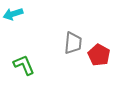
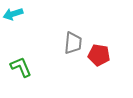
red pentagon: rotated 20 degrees counterclockwise
green L-shape: moved 3 px left, 2 px down
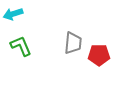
red pentagon: rotated 10 degrees counterclockwise
green L-shape: moved 21 px up
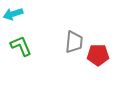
gray trapezoid: moved 1 px right, 1 px up
red pentagon: moved 1 px left
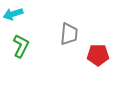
gray trapezoid: moved 5 px left, 8 px up
green L-shape: rotated 50 degrees clockwise
